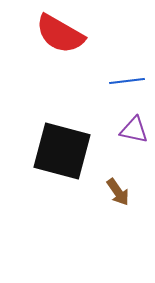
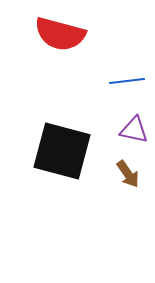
red semicircle: rotated 15 degrees counterclockwise
brown arrow: moved 10 px right, 18 px up
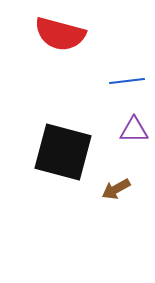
purple triangle: rotated 12 degrees counterclockwise
black square: moved 1 px right, 1 px down
brown arrow: moved 12 px left, 15 px down; rotated 96 degrees clockwise
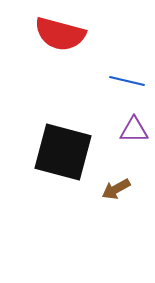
blue line: rotated 20 degrees clockwise
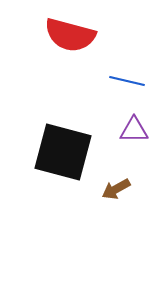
red semicircle: moved 10 px right, 1 px down
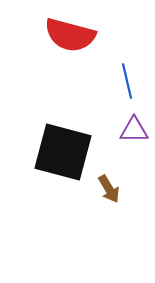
blue line: rotated 64 degrees clockwise
brown arrow: moved 7 px left; rotated 92 degrees counterclockwise
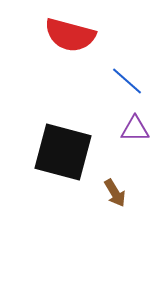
blue line: rotated 36 degrees counterclockwise
purple triangle: moved 1 px right, 1 px up
brown arrow: moved 6 px right, 4 px down
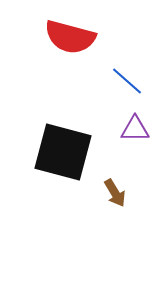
red semicircle: moved 2 px down
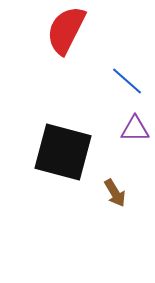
red semicircle: moved 4 px left, 7 px up; rotated 102 degrees clockwise
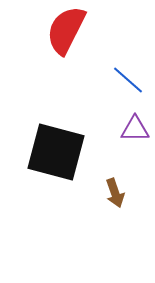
blue line: moved 1 px right, 1 px up
black square: moved 7 px left
brown arrow: rotated 12 degrees clockwise
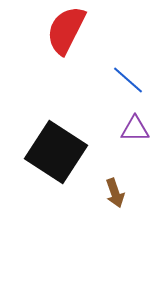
black square: rotated 18 degrees clockwise
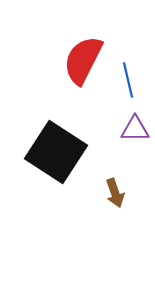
red semicircle: moved 17 px right, 30 px down
blue line: rotated 36 degrees clockwise
